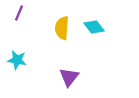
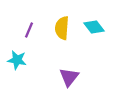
purple line: moved 10 px right, 17 px down
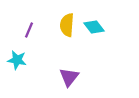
yellow semicircle: moved 5 px right, 3 px up
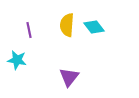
purple line: rotated 35 degrees counterclockwise
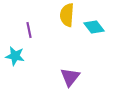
yellow semicircle: moved 10 px up
cyan star: moved 2 px left, 4 px up
purple triangle: moved 1 px right
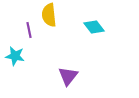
yellow semicircle: moved 18 px left; rotated 10 degrees counterclockwise
purple triangle: moved 2 px left, 1 px up
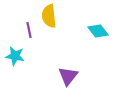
yellow semicircle: moved 1 px down
cyan diamond: moved 4 px right, 4 px down
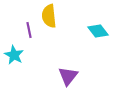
cyan star: moved 1 px left, 1 px up; rotated 18 degrees clockwise
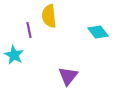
cyan diamond: moved 1 px down
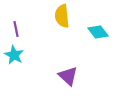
yellow semicircle: moved 13 px right
purple line: moved 13 px left, 1 px up
purple triangle: rotated 25 degrees counterclockwise
